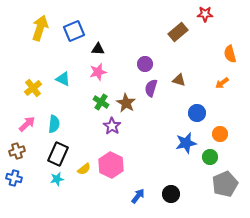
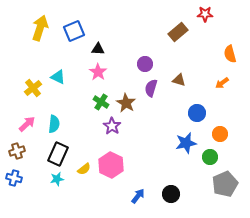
pink star: rotated 24 degrees counterclockwise
cyan triangle: moved 5 px left, 2 px up
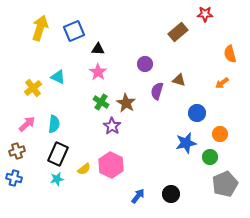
purple semicircle: moved 6 px right, 3 px down
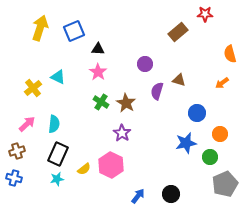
purple star: moved 10 px right, 7 px down
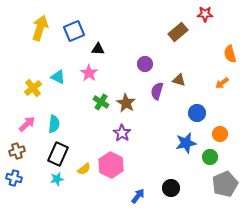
pink star: moved 9 px left, 1 px down
black circle: moved 6 px up
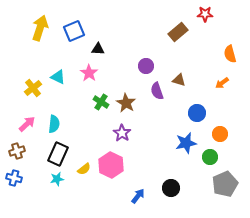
purple circle: moved 1 px right, 2 px down
purple semicircle: rotated 36 degrees counterclockwise
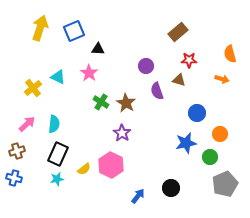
red star: moved 16 px left, 46 px down
orange arrow: moved 4 px up; rotated 128 degrees counterclockwise
